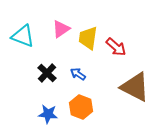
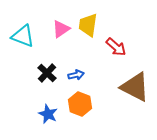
yellow trapezoid: moved 13 px up
blue arrow: moved 2 px left, 1 px down; rotated 133 degrees clockwise
orange hexagon: moved 1 px left, 3 px up
blue star: rotated 18 degrees clockwise
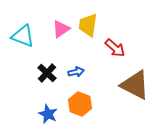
red arrow: moved 1 px left, 1 px down
blue arrow: moved 3 px up
brown triangle: moved 2 px up
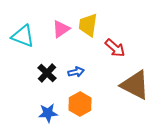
orange hexagon: rotated 10 degrees clockwise
blue star: moved 1 px up; rotated 30 degrees counterclockwise
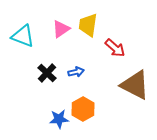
orange hexagon: moved 3 px right, 5 px down
blue star: moved 11 px right, 6 px down
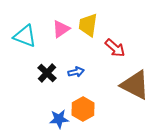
cyan triangle: moved 2 px right
